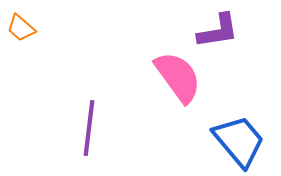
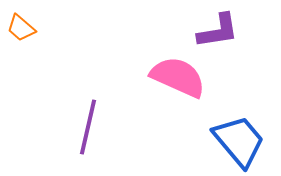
pink semicircle: rotated 30 degrees counterclockwise
purple line: moved 1 px left, 1 px up; rotated 6 degrees clockwise
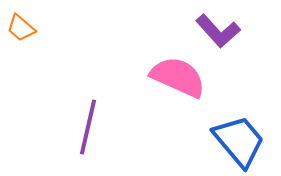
purple L-shape: rotated 57 degrees clockwise
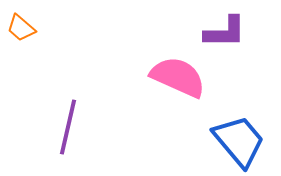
purple L-shape: moved 7 px right, 1 px down; rotated 48 degrees counterclockwise
purple line: moved 20 px left
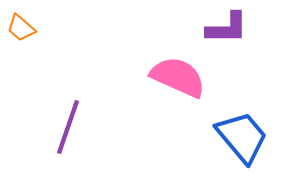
purple L-shape: moved 2 px right, 4 px up
purple line: rotated 6 degrees clockwise
blue trapezoid: moved 3 px right, 4 px up
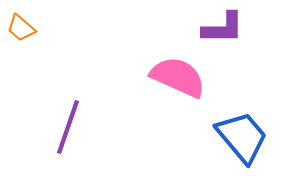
purple L-shape: moved 4 px left
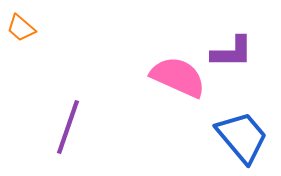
purple L-shape: moved 9 px right, 24 px down
